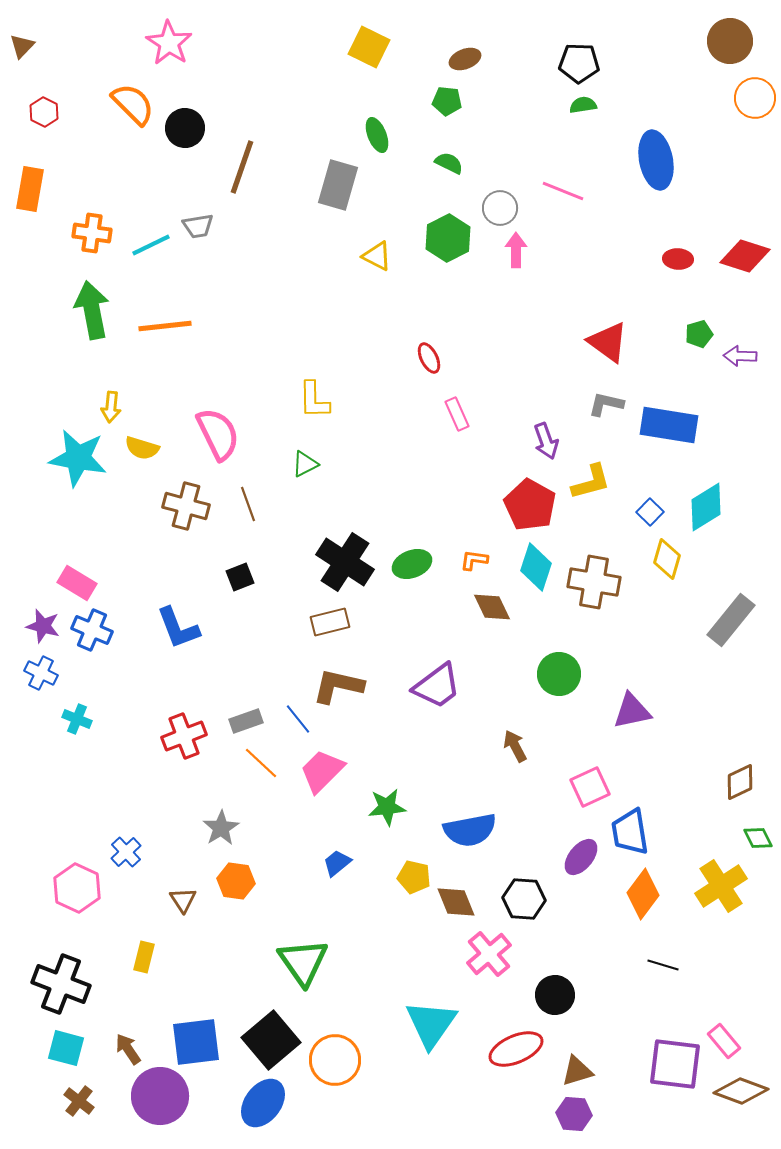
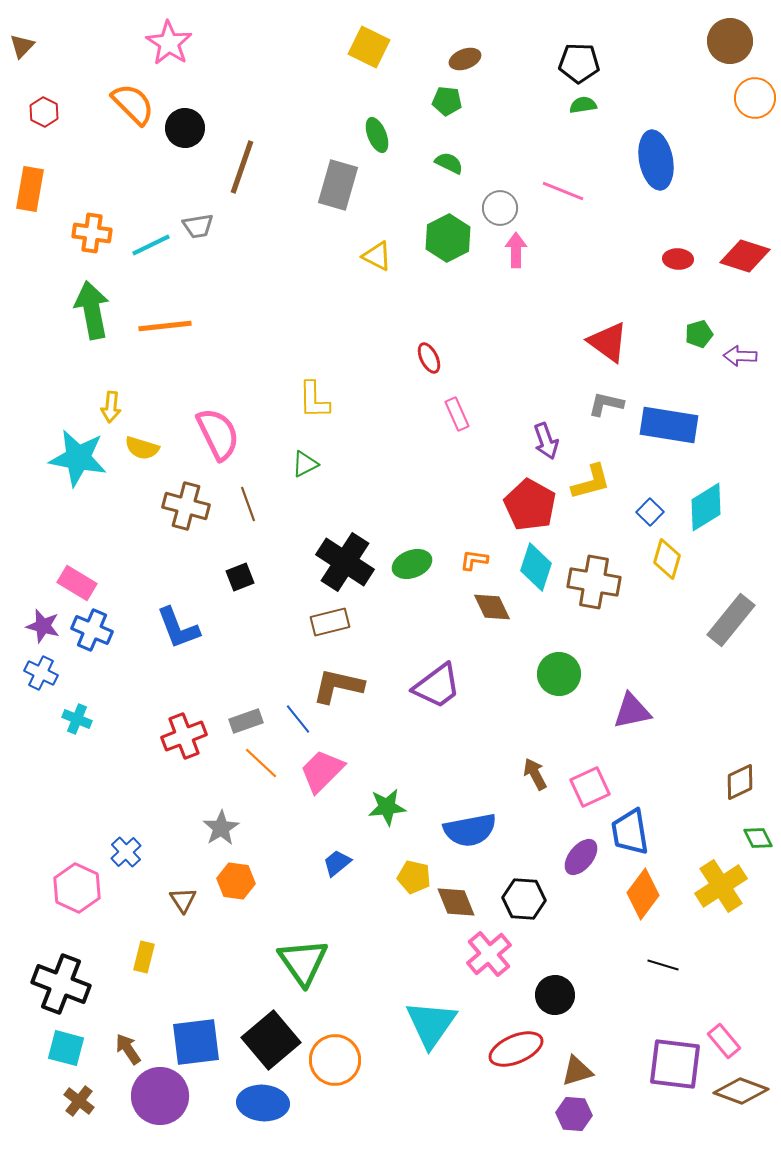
brown arrow at (515, 746): moved 20 px right, 28 px down
blue ellipse at (263, 1103): rotated 57 degrees clockwise
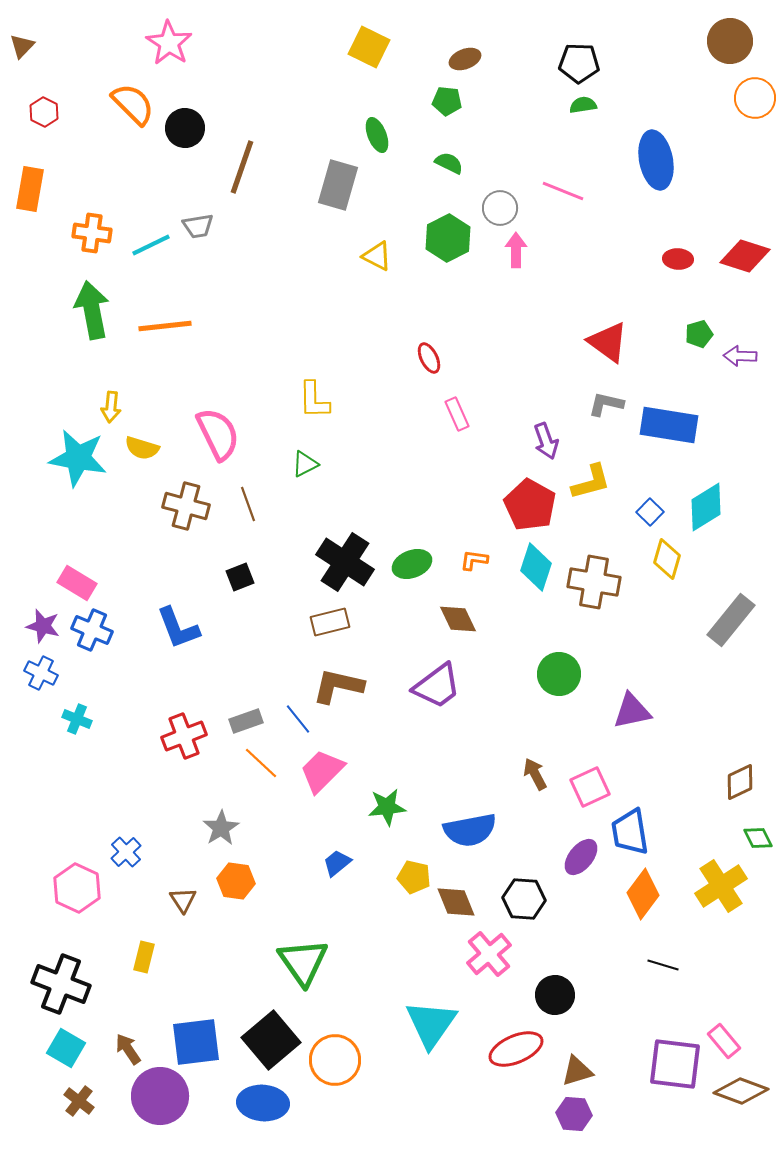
brown diamond at (492, 607): moved 34 px left, 12 px down
cyan square at (66, 1048): rotated 15 degrees clockwise
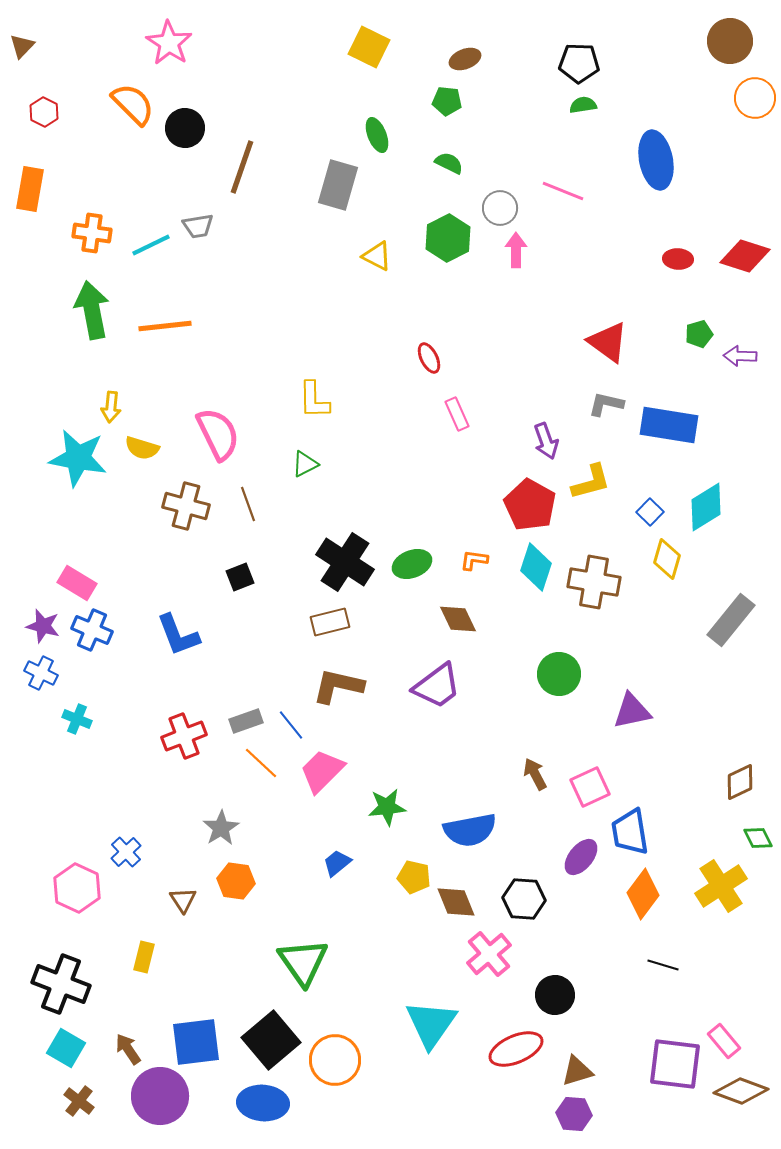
blue L-shape at (178, 628): moved 7 px down
blue line at (298, 719): moved 7 px left, 6 px down
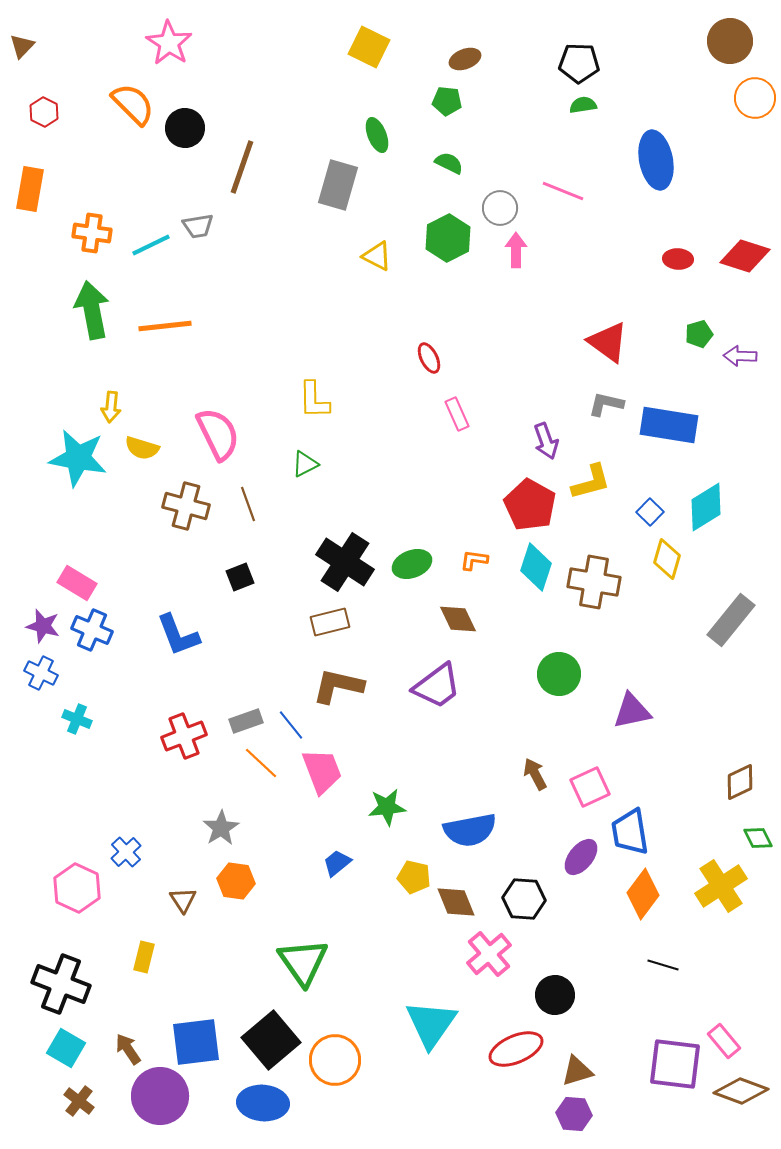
pink trapezoid at (322, 771): rotated 114 degrees clockwise
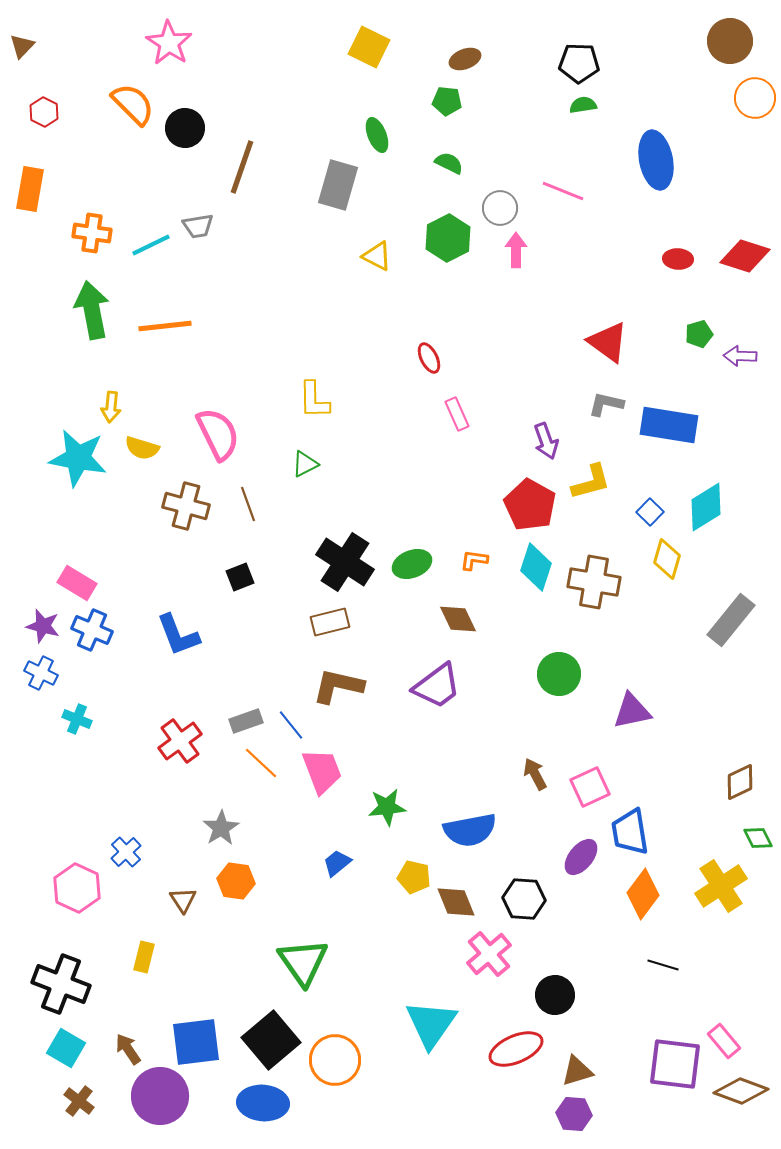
red cross at (184, 736): moved 4 px left, 5 px down; rotated 15 degrees counterclockwise
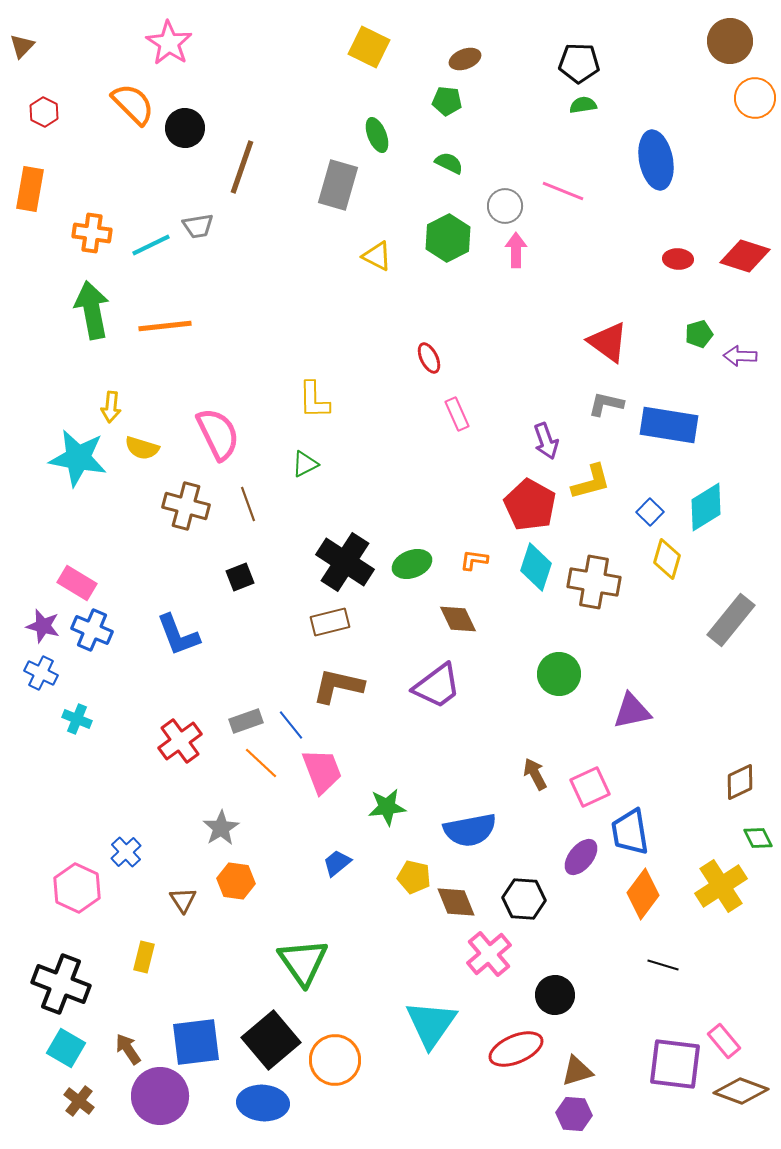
gray circle at (500, 208): moved 5 px right, 2 px up
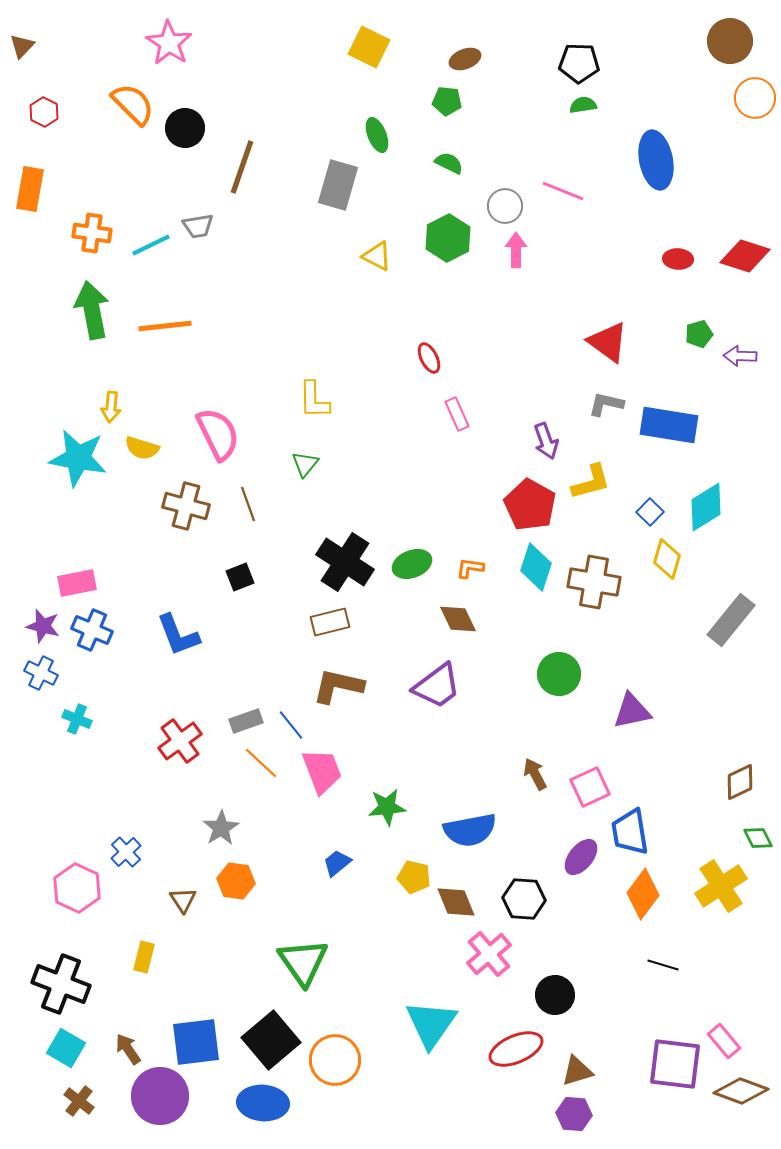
green triangle at (305, 464): rotated 24 degrees counterclockwise
orange L-shape at (474, 560): moved 4 px left, 8 px down
pink rectangle at (77, 583): rotated 42 degrees counterclockwise
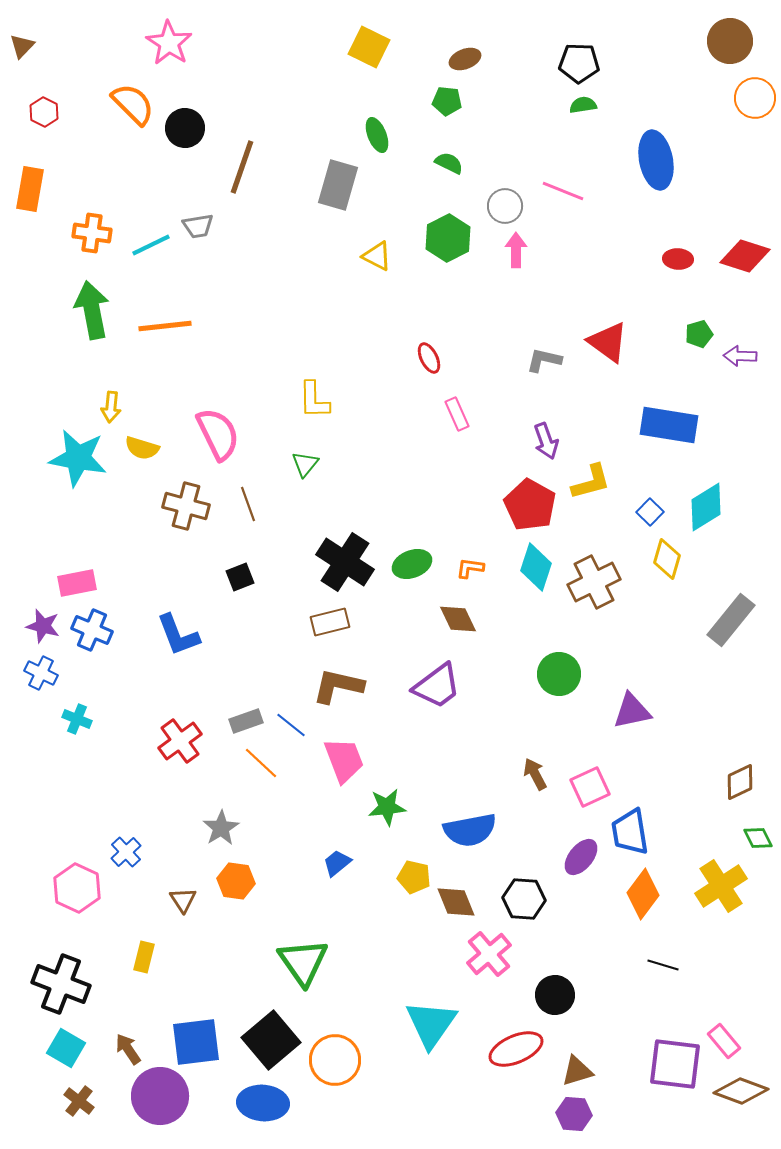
gray L-shape at (606, 404): moved 62 px left, 44 px up
brown cross at (594, 582): rotated 36 degrees counterclockwise
blue line at (291, 725): rotated 12 degrees counterclockwise
pink trapezoid at (322, 771): moved 22 px right, 11 px up
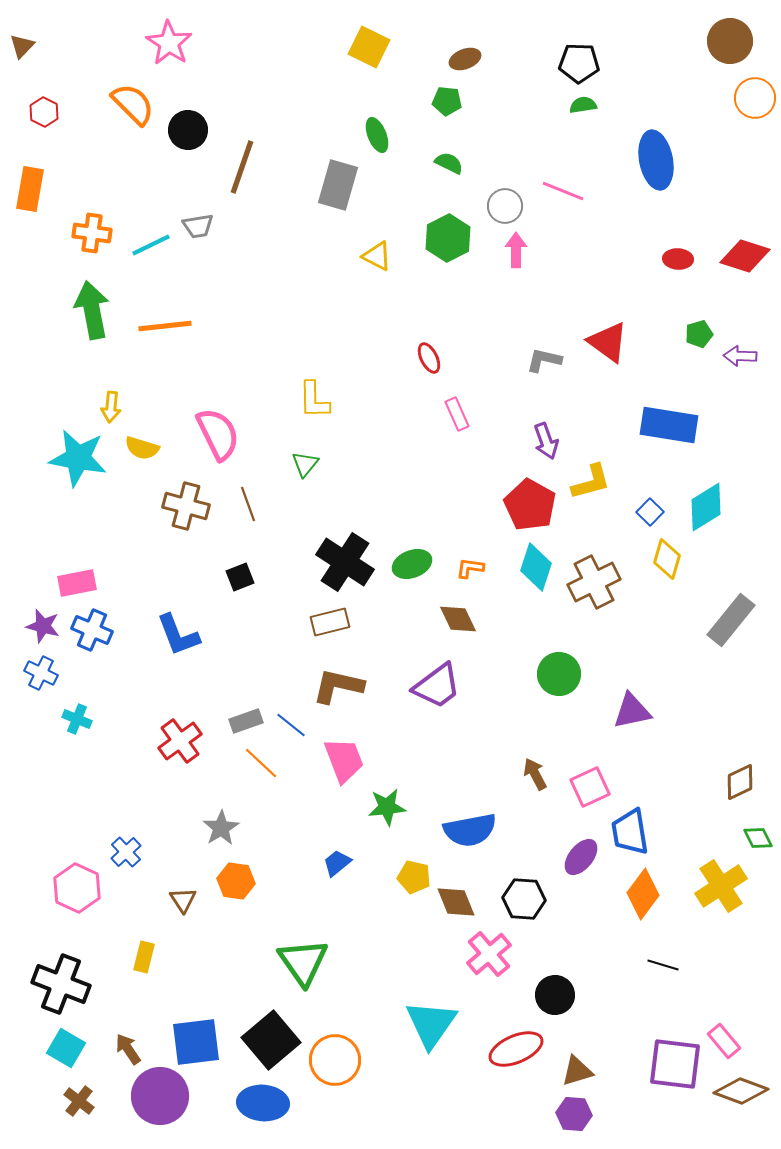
black circle at (185, 128): moved 3 px right, 2 px down
